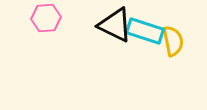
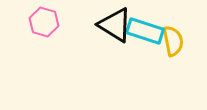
pink hexagon: moved 2 px left, 4 px down; rotated 20 degrees clockwise
black triangle: rotated 6 degrees clockwise
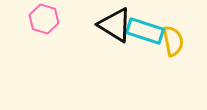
pink hexagon: moved 3 px up
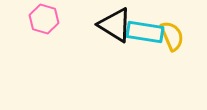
cyan rectangle: moved 1 px down; rotated 9 degrees counterclockwise
yellow semicircle: moved 1 px left, 5 px up; rotated 12 degrees counterclockwise
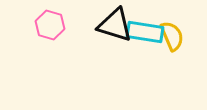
pink hexagon: moved 6 px right, 6 px down
black triangle: rotated 15 degrees counterclockwise
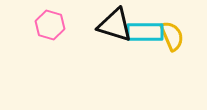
cyan rectangle: rotated 9 degrees counterclockwise
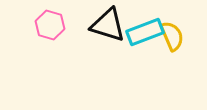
black triangle: moved 7 px left
cyan rectangle: rotated 21 degrees counterclockwise
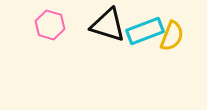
cyan rectangle: moved 1 px up
yellow semicircle: rotated 44 degrees clockwise
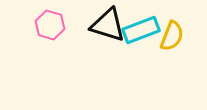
cyan rectangle: moved 4 px left, 1 px up
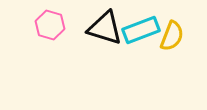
black triangle: moved 3 px left, 3 px down
